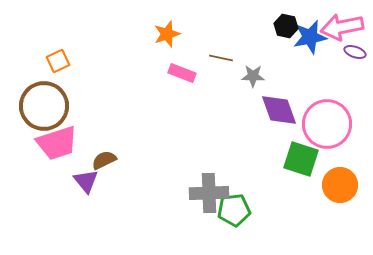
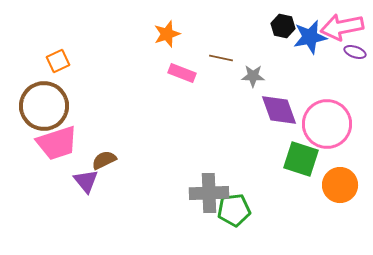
black hexagon: moved 3 px left
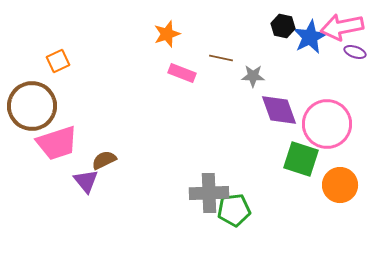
blue star: rotated 16 degrees counterclockwise
brown circle: moved 12 px left
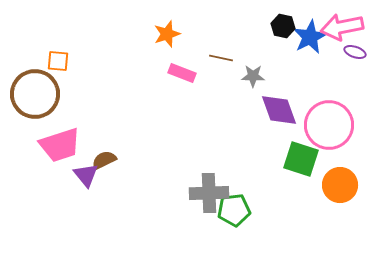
orange square: rotated 30 degrees clockwise
brown circle: moved 3 px right, 12 px up
pink circle: moved 2 px right, 1 px down
pink trapezoid: moved 3 px right, 2 px down
purple triangle: moved 6 px up
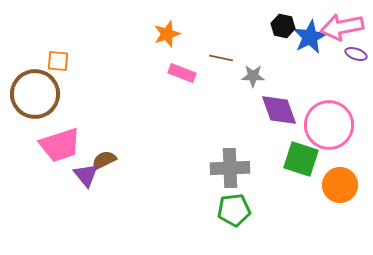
purple ellipse: moved 1 px right, 2 px down
gray cross: moved 21 px right, 25 px up
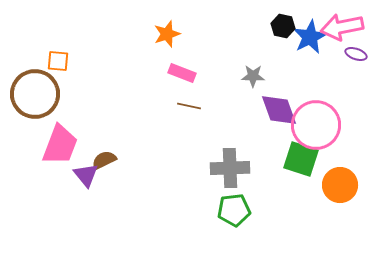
brown line: moved 32 px left, 48 px down
pink circle: moved 13 px left
pink trapezoid: rotated 51 degrees counterclockwise
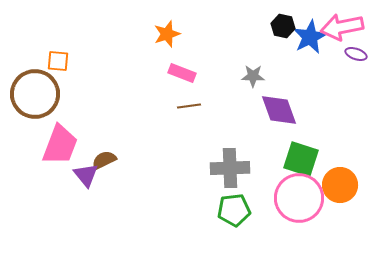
brown line: rotated 20 degrees counterclockwise
pink circle: moved 17 px left, 73 px down
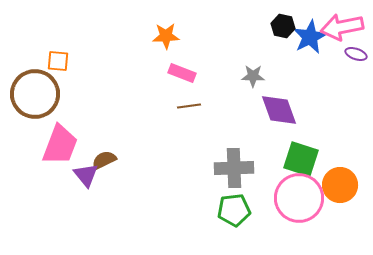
orange star: moved 1 px left, 2 px down; rotated 16 degrees clockwise
gray cross: moved 4 px right
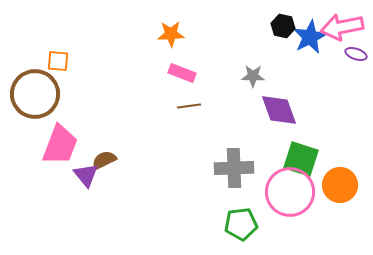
orange star: moved 5 px right, 2 px up
pink circle: moved 9 px left, 6 px up
green pentagon: moved 7 px right, 14 px down
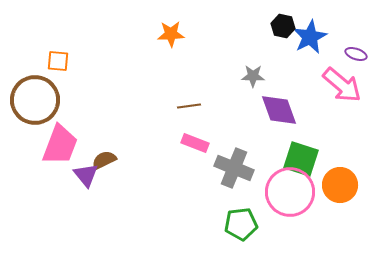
pink arrow: moved 58 px down; rotated 129 degrees counterclockwise
pink rectangle: moved 13 px right, 70 px down
brown circle: moved 6 px down
gray cross: rotated 24 degrees clockwise
